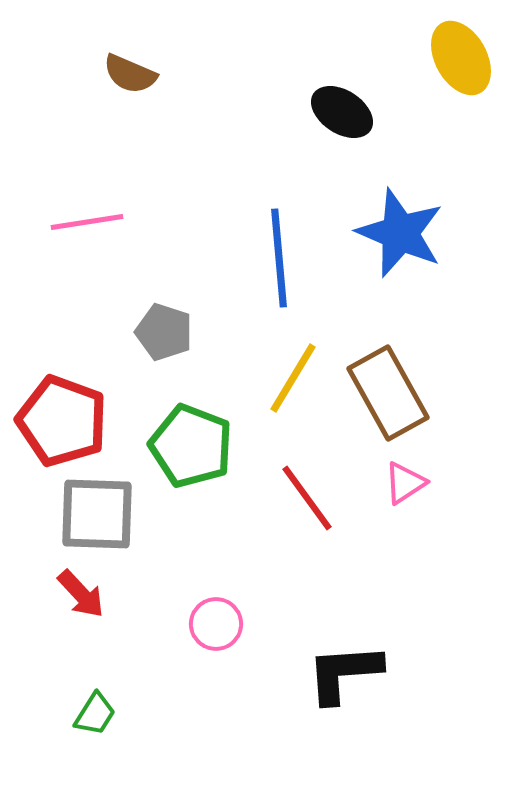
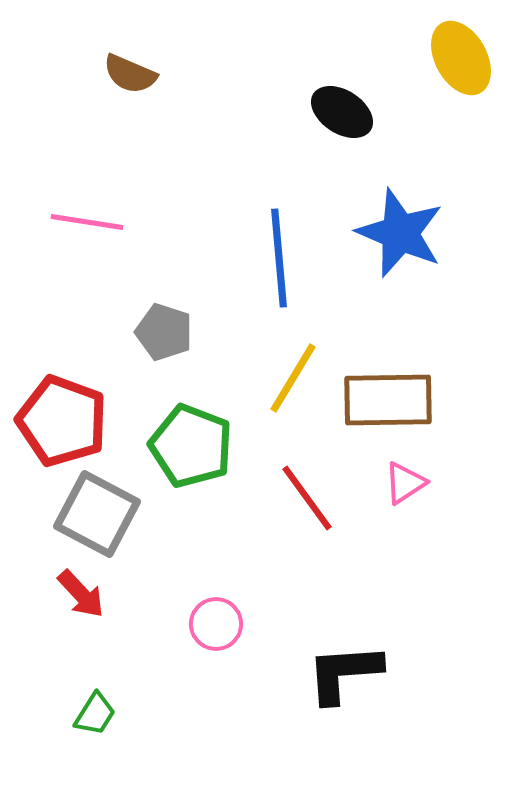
pink line: rotated 18 degrees clockwise
brown rectangle: moved 7 px down; rotated 62 degrees counterclockwise
gray square: rotated 26 degrees clockwise
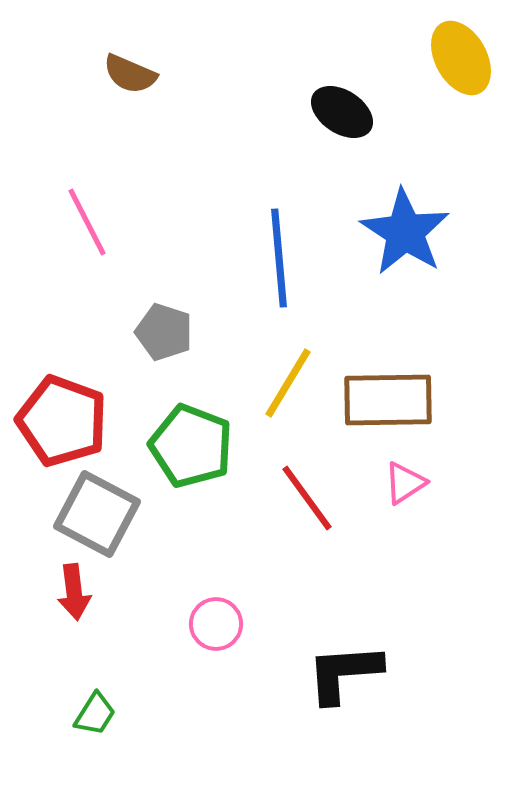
pink line: rotated 54 degrees clockwise
blue star: moved 5 px right, 1 px up; rotated 10 degrees clockwise
yellow line: moved 5 px left, 5 px down
red arrow: moved 7 px left, 2 px up; rotated 36 degrees clockwise
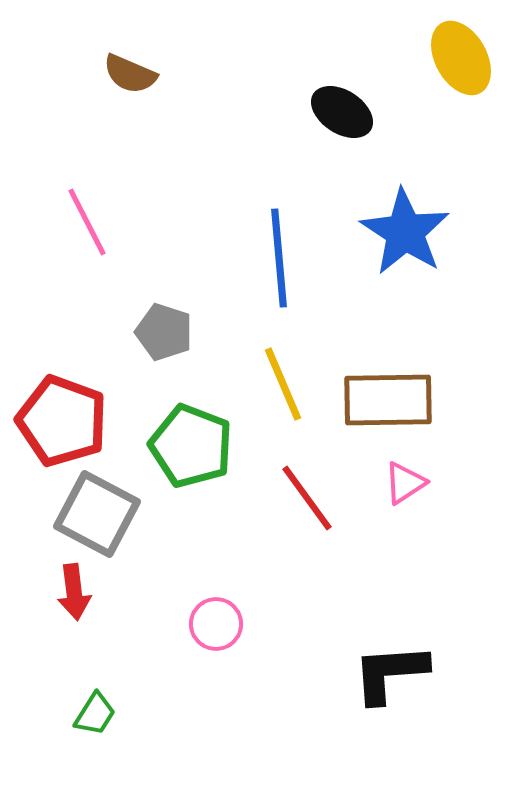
yellow line: moved 5 px left, 1 px down; rotated 54 degrees counterclockwise
black L-shape: moved 46 px right
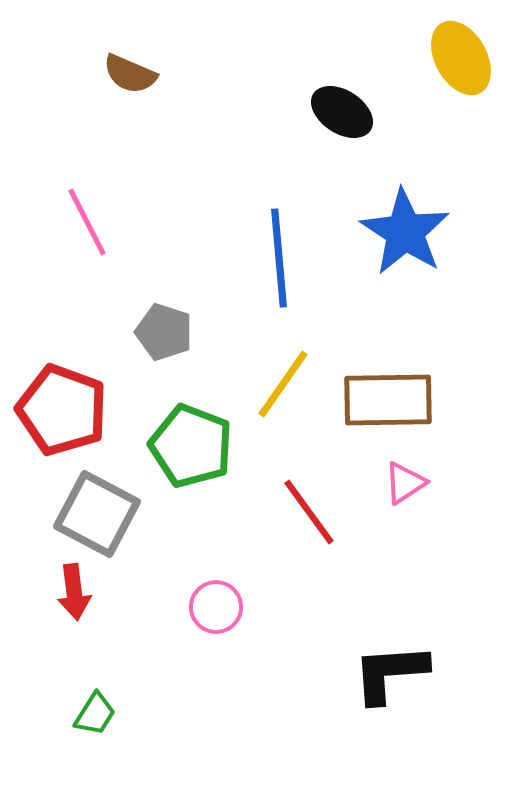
yellow line: rotated 58 degrees clockwise
red pentagon: moved 11 px up
red line: moved 2 px right, 14 px down
pink circle: moved 17 px up
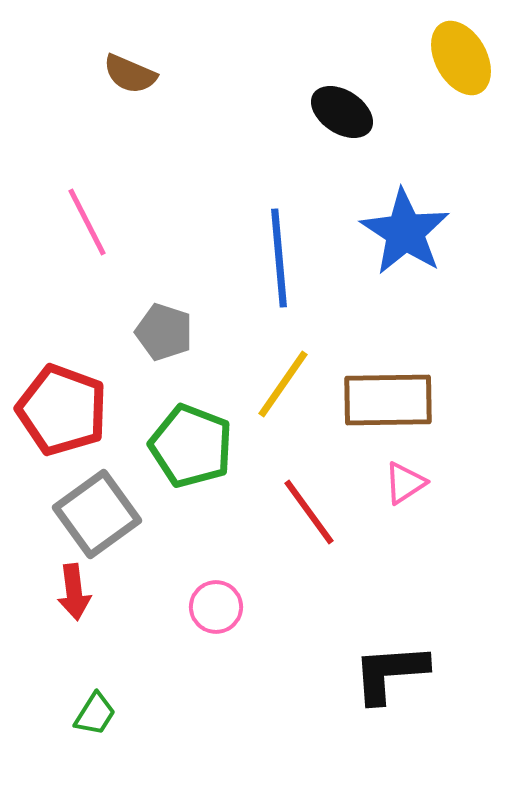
gray square: rotated 26 degrees clockwise
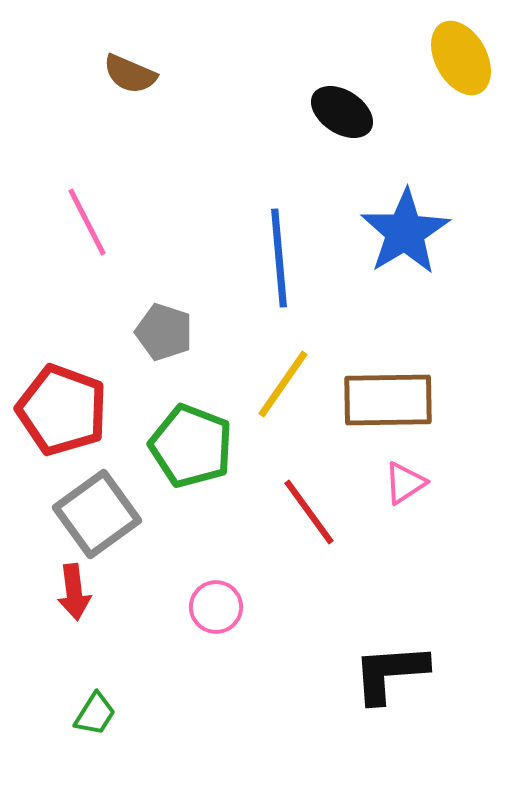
blue star: rotated 8 degrees clockwise
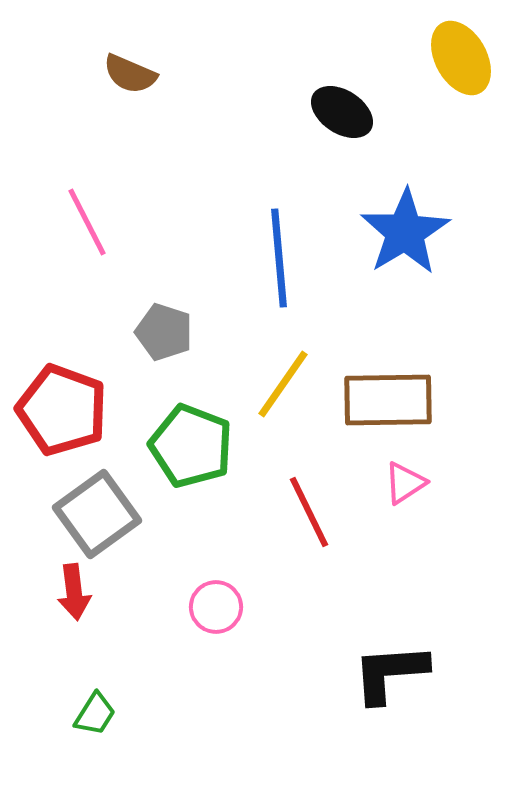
red line: rotated 10 degrees clockwise
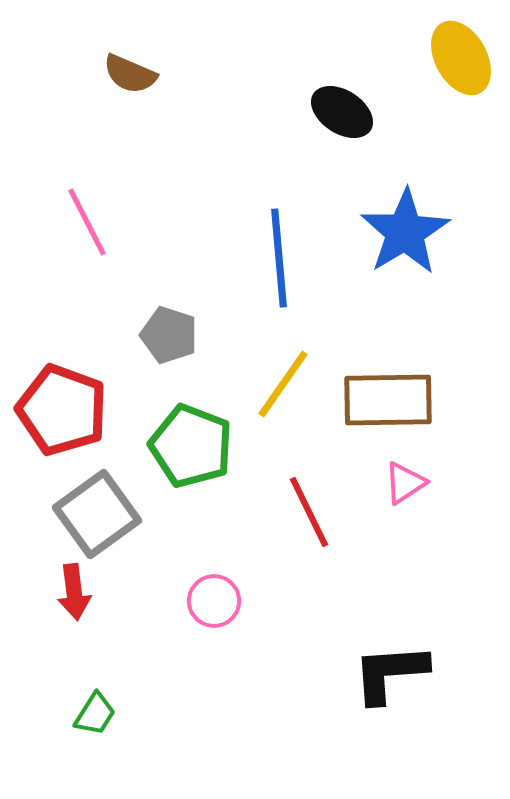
gray pentagon: moved 5 px right, 3 px down
pink circle: moved 2 px left, 6 px up
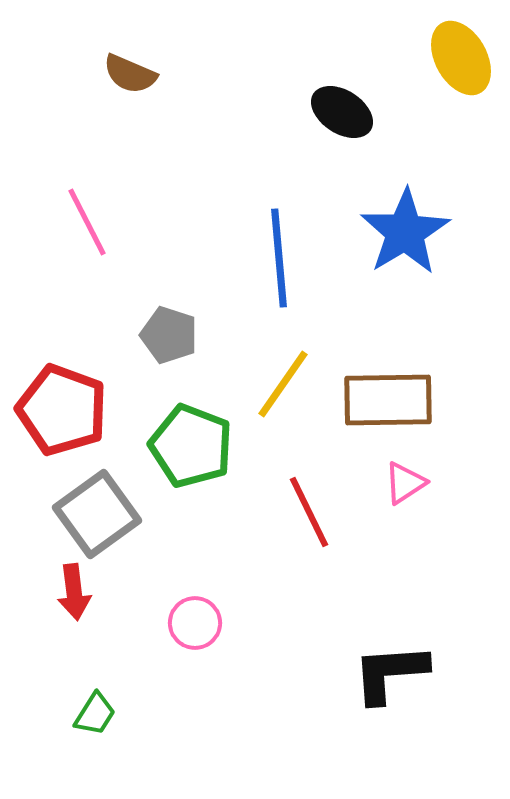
pink circle: moved 19 px left, 22 px down
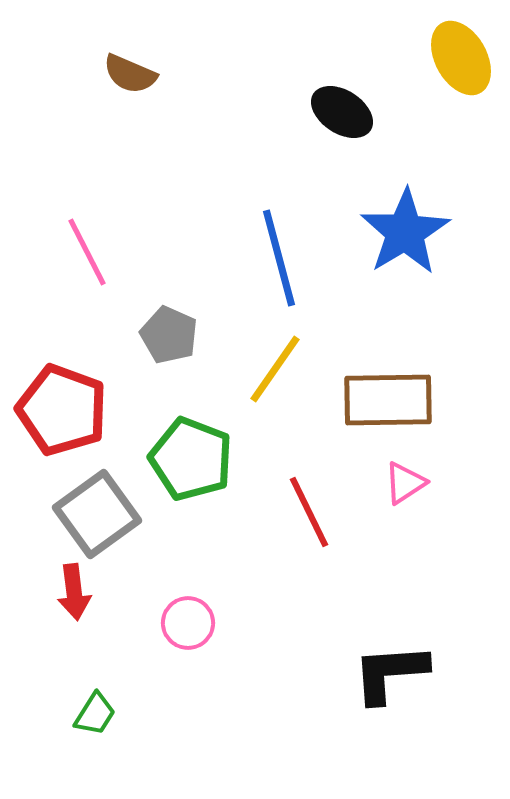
pink line: moved 30 px down
blue line: rotated 10 degrees counterclockwise
gray pentagon: rotated 6 degrees clockwise
yellow line: moved 8 px left, 15 px up
green pentagon: moved 13 px down
pink circle: moved 7 px left
